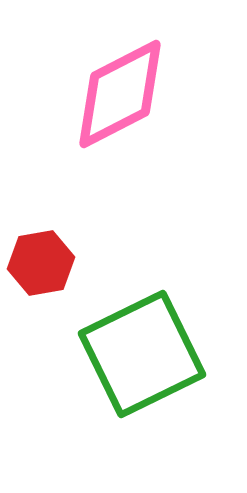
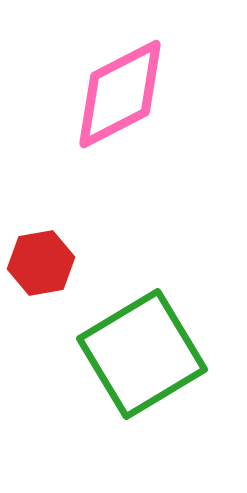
green square: rotated 5 degrees counterclockwise
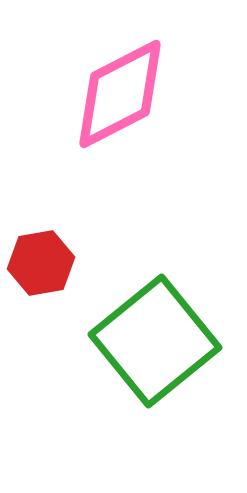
green square: moved 13 px right, 13 px up; rotated 8 degrees counterclockwise
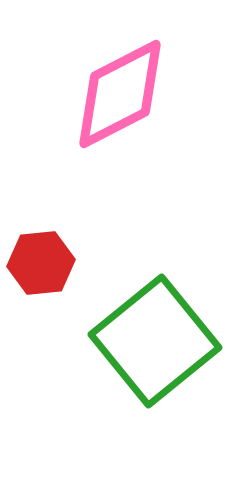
red hexagon: rotated 4 degrees clockwise
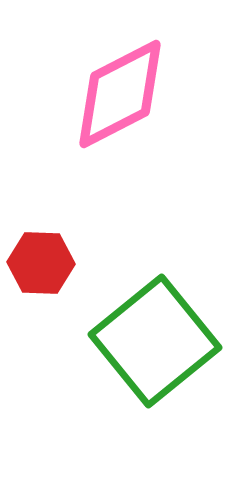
red hexagon: rotated 8 degrees clockwise
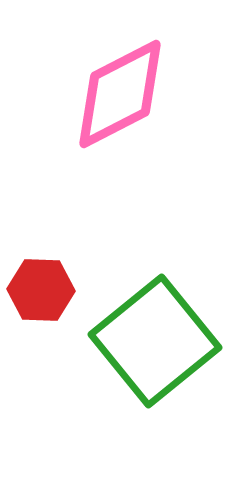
red hexagon: moved 27 px down
